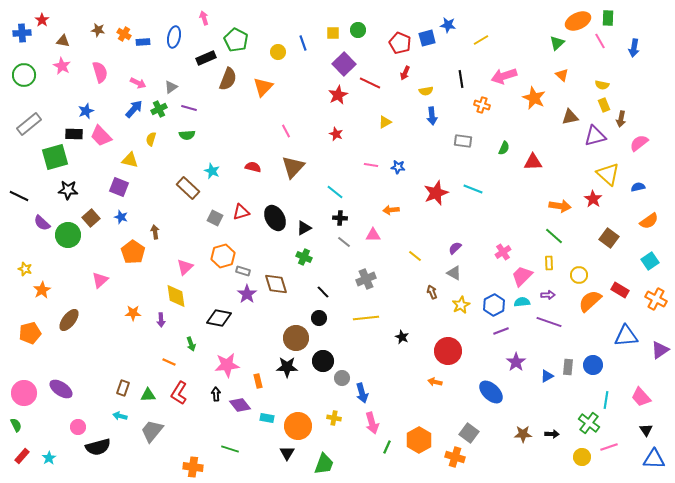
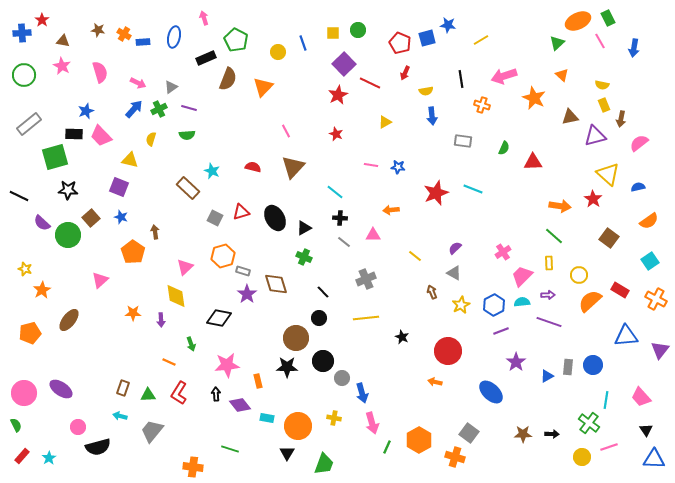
green rectangle at (608, 18): rotated 28 degrees counterclockwise
purple triangle at (660, 350): rotated 18 degrees counterclockwise
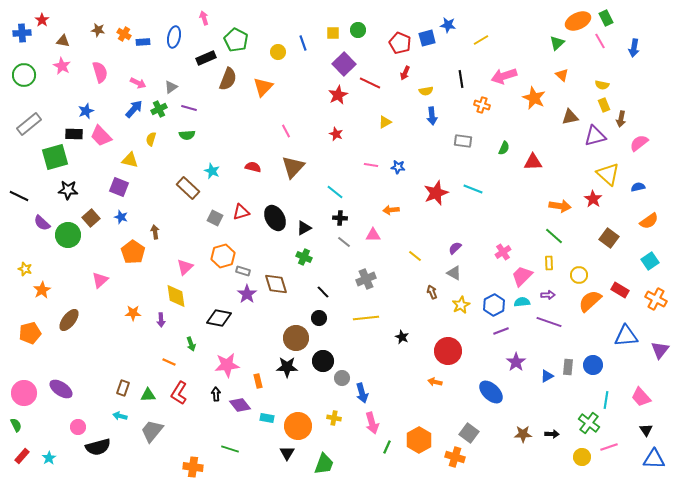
green rectangle at (608, 18): moved 2 px left
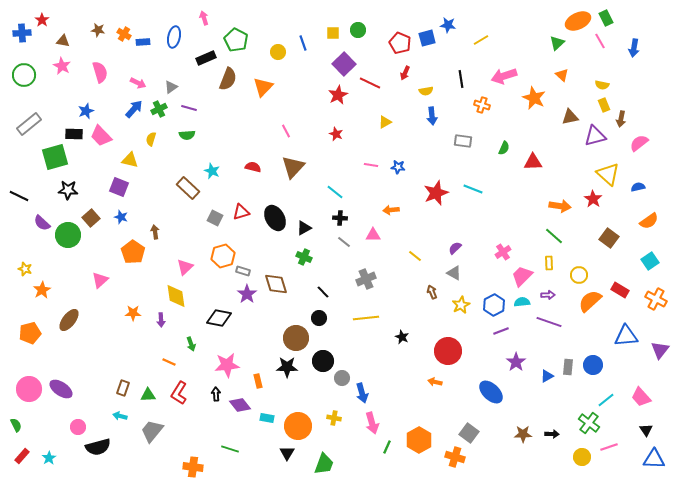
pink circle at (24, 393): moved 5 px right, 4 px up
cyan line at (606, 400): rotated 42 degrees clockwise
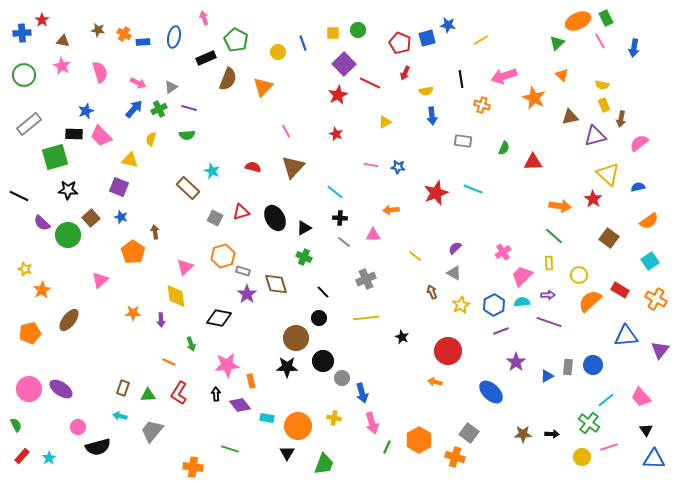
orange rectangle at (258, 381): moved 7 px left
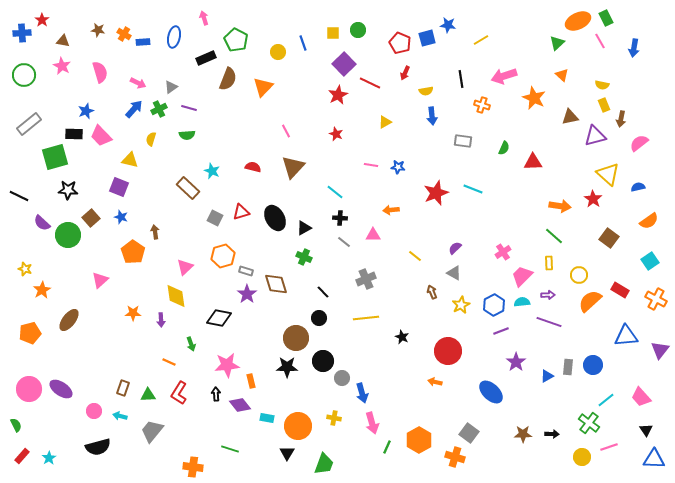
gray rectangle at (243, 271): moved 3 px right
pink circle at (78, 427): moved 16 px right, 16 px up
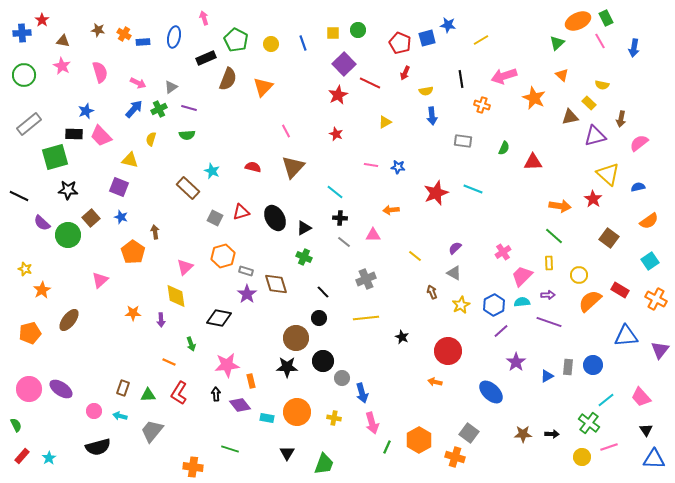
yellow circle at (278, 52): moved 7 px left, 8 px up
yellow rectangle at (604, 105): moved 15 px left, 2 px up; rotated 24 degrees counterclockwise
purple line at (501, 331): rotated 21 degrees counterclockwise
orange circle at (298, 426): moved 1 px left, 14 px up
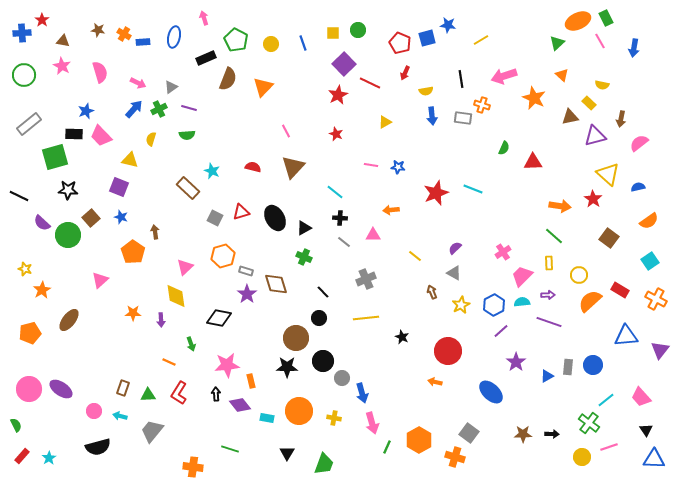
gray rectangle at (463, 141): moved 23 px up
orange circle at (297, 412): moved 2 px right, 1 px up
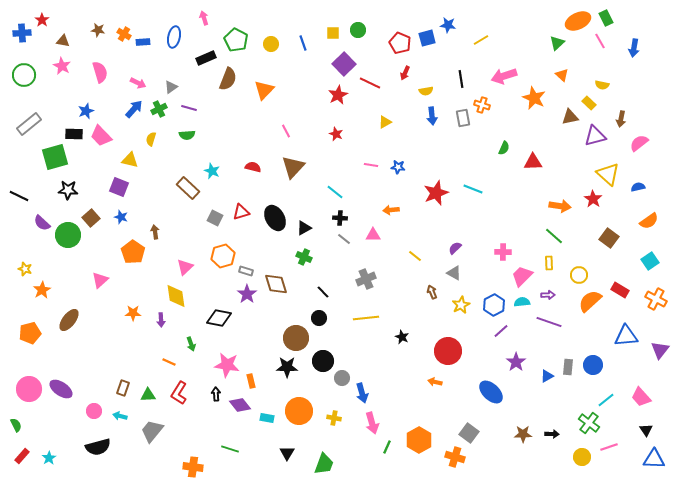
orange triangle at (263, 87): moved 1 px right, 3 px down
gray rectangle at (463, 118): rotated 72 degrees clockwise
gray line at (344, 242): moved 3 px up
pink cross at (503, 252): rotated 35 degrees clockwise
pink star at (227, 365): rotated 15 degrees clockwise
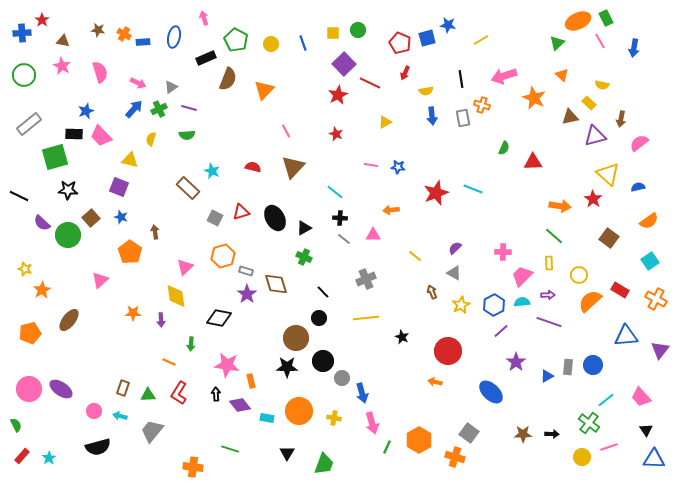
orange pentagon at (133, 252): moved 3 px left
green arrow at (191, 344): rotated 24 degrees clockwise
